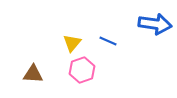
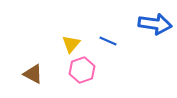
yellow triangle: moved 1 px left, 1 px down
brown triangle: rotated 25 degrees clockwise
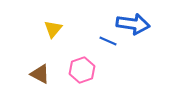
blue arrow: moved 22 px left
yellow triangle: moved 18 px left, 15 px up
brown triangle: moved 7 px right
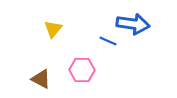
pink hexagon: rotated 20 degrees clockwise
brown triangle: moved 1 px right, 5 px down
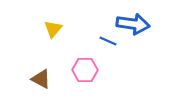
pink hexagon: moved 3 px right
